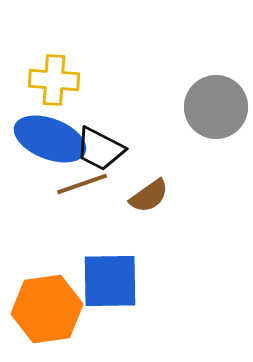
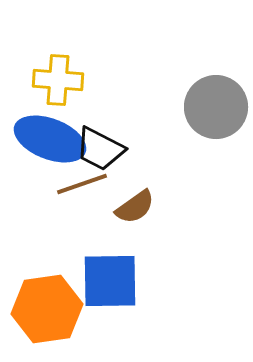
yellow cross: moved 4 px right
brown semicircle: moved 14 px left, 11 px down
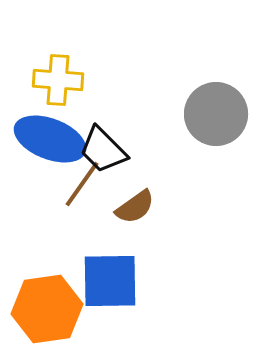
gray circle: moved 7 px down
black trapezoid: moved 3 px right, 1 px down; rotated 18 degrees clockwise
brown line: rotated 36 degrees counterclockwise
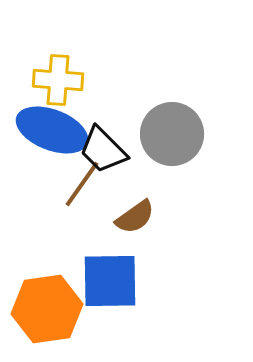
gray circle: moved 44 px left, 20 px down
blue ellipse: moved 2 px right, 9 px up
brown semicircle: moved 10 px down
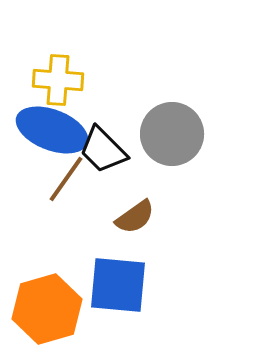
brown line: moved 16 px left, 5 px up
blue square: moved 8 px right, 4 px down; rotated 6 degrees clockwise
orange hexagon: rotated 8 degrees counterclockwise
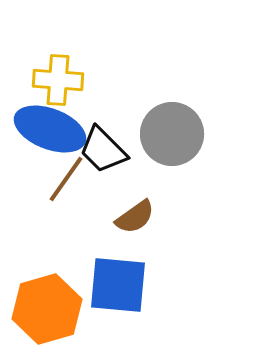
blue ellipse: moved 2 px left, 1 px up
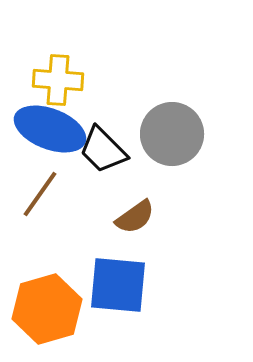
brown line: moved 26 px left, 15 px down
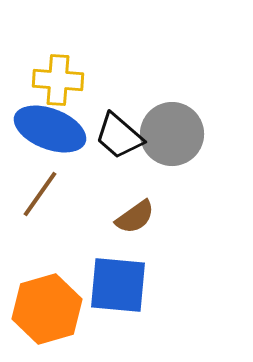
black trapezoid: moved 16 px right, 14 px up; rotated 4 degrees counterclockwise
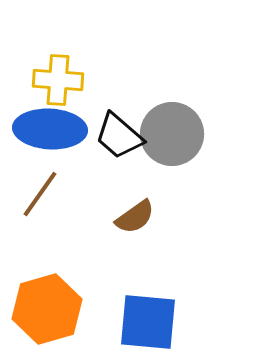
blue ellipse: rotated 18 degrees counterclockwise
blue square: moved 30 px right, 37 px down
